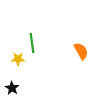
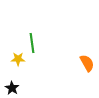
orange semicircle: moved 6 px right, 12 px down
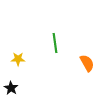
green line: moved 23 px right
black star: moved 1 px left
